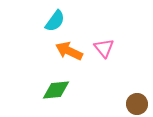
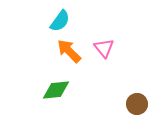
cyan semicircle: moved 5 px right
orange arrow: rotated 20 degrees clockwise
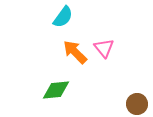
cyan semicircle: moved 3 px right, 4 px up
orange arrow: moved 6 px right, 1 px down
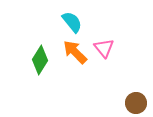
cyan semicircle: moved 9 px right, 5 px down; rotated 75 degrees counterclockwise
green diamond: moved 16 px left, 30 px up; rotated 52 degrees counterclockwise
brown circle: moved 1 px left, 1 px up
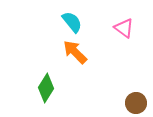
pink triangle: moved 20 px right, 20 px up; rotated 15 degrees counterclockwise
green diamond: moved 6 px right, 28 px down
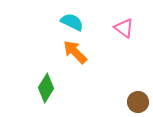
cyan semicircle: rotated 25 degrees counterclockwise
brown circle: moved 2 px right, 1 px up
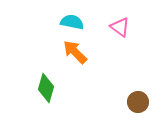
cyan semicircle: rotated 15 degrees counterclockwise
pink triangle: moved 4 px left, 1 px up
green diamond: rotated 16 degrees counterclockwise
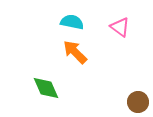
green diamond: rotated 40 degrees counterclockwise
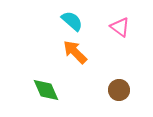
cyan semicircle: moved 1 px up; rotated 30 degrees clockwise
green diamond: moved 2 px down
brown circle: moved 19 px left, 12 px up
